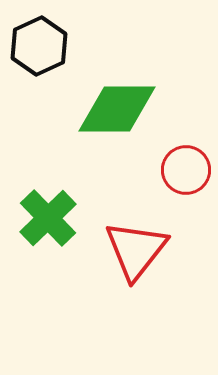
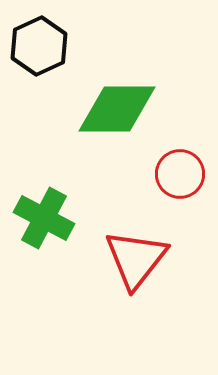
red circle: moved 6 px left, 4 px down
green cross: moved 4 px left; rotated 18 degrees counterclockwise
red triangle: moved 9 px down
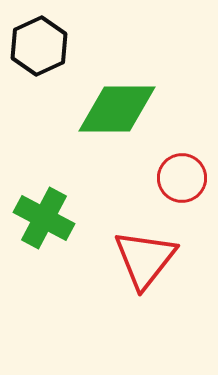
red circle: moved 2 px right, 4 px down
red triangle: moved 9 px right
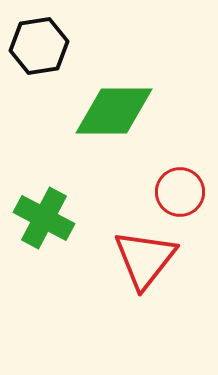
black hexagon: rotated 16 degrees clockwise
green diamond: moved 3 px left, 2 px down
red circle: moved 2 px left, 14 px down
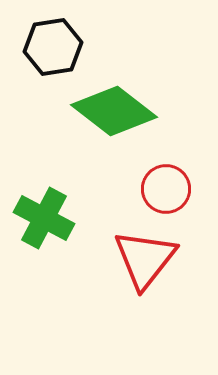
black hexagon: moved 14 px right, 1 px down
green diamond: rotated 38 degrees clockwise
red circle: moved 14 px left, 3 px up
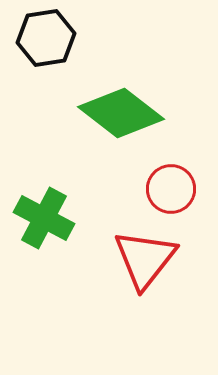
black hexagon: moved 7 px left, 9 px up
green diamond: moved 7 px right, 2 px down
red circle: moved 5 px right
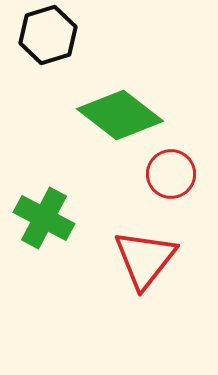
black hexagon: moved 2 px right, 3 px up; rotated 8 degrees counterclockwise
green diamond: moved 1 px left, 2 px down
red circle: moved 15 px up
